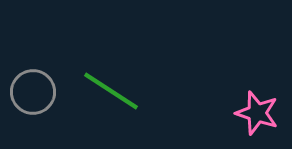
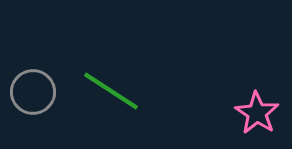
pink star: rotated 15 degrees clockwise
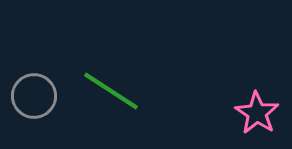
gray circle: moved 1 px right, 4 px down
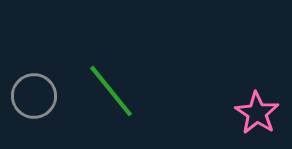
green line: rotated 18 degrees clockwise
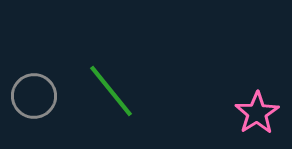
pink star: rotated 6 degrees clockwise
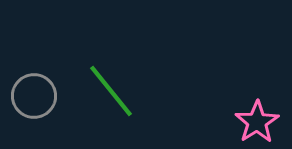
pink star: moved 9 px down
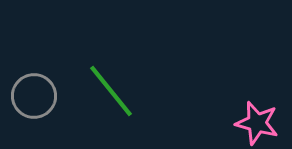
pink star: moved 1 px down; rotated 24 degrees counterclockwise
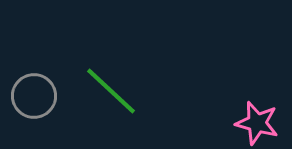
green line: rotated 8 degrees counterclockwise
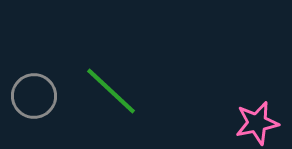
pink star: rotated 27 degrees counterclockwise
